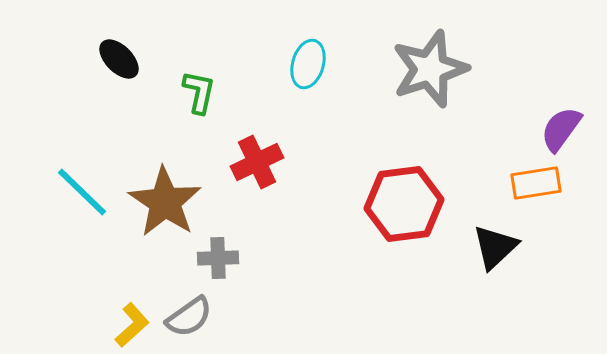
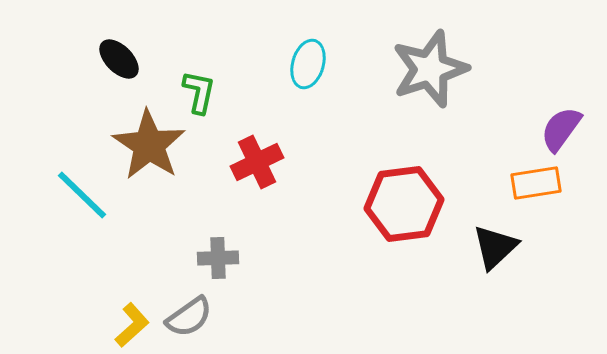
cyan line: moved 3 px down
brown star: moved 16 px left, 57 px up
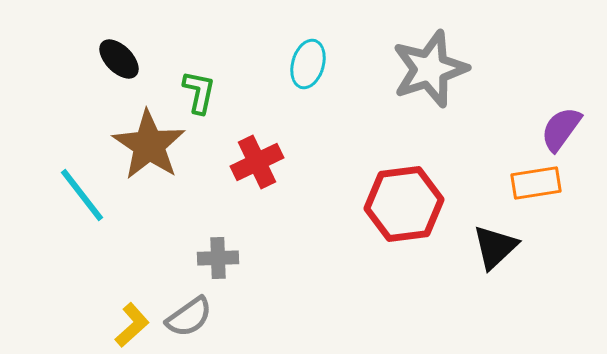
cyan line: rotated 8 degrees clockwise
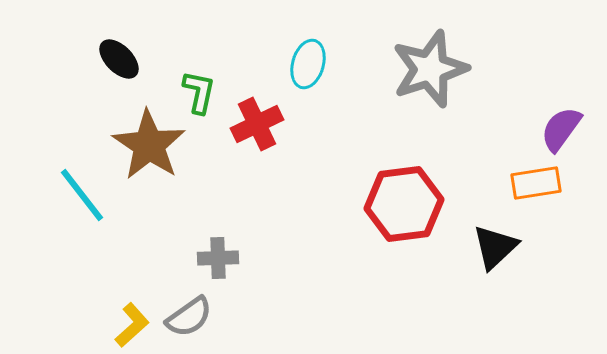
red cross: moved 38 px up
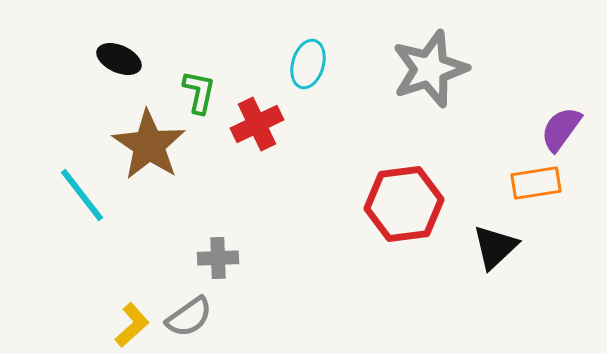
black ellipse: rotated 21 degrees counterclockwise
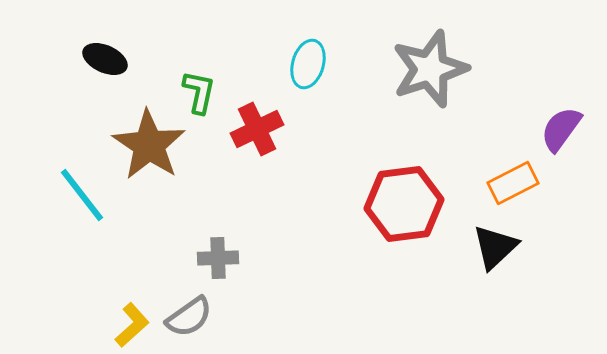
black ellipse: moved 14 px left
red cross: moved 5 px down
orange rectangle: moved 23 px left; rotated 18 degrees counterclockwise
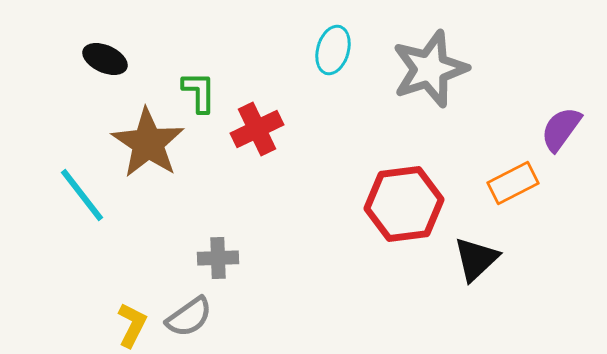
cyan ellipse: moved 25 px right, 14 px up
green L-shape: rotated 12 degrees counterclockwise
brown star: moved 1 px left, 2 px up
black triangle: moved 19 px left, 12 px down
yellow L-shape: rotated 21 degrees counterclockwise
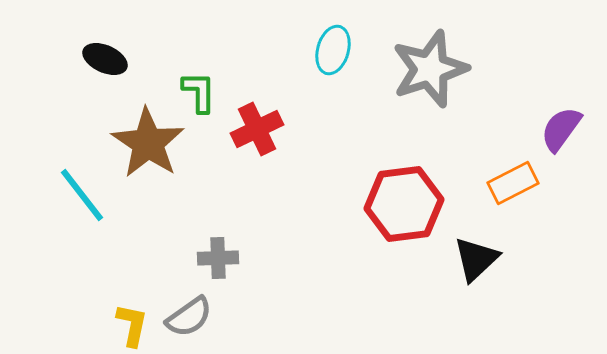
yellow L-shape: rotated 15 degrees counterclockwise
